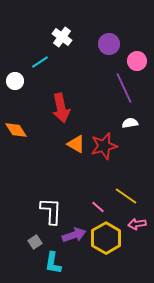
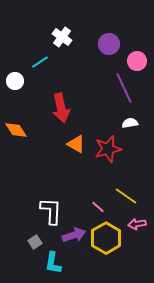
red star: moved 4 px right, 3 px down
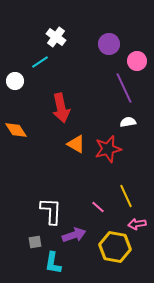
white cross: moved 6 px left
white semicircle: moved 2 px left, 1 px up
yellow line: rotated 30 degrees clockwise
yellow hexagon: moved 9 px right, 9 px down; rotated 20 degrees counterclockwise
gray square: rotated 24 degrees clockwise
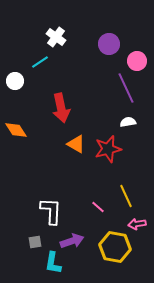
purple line: moved 2 px right
purple arrow: moved 2 px left, 6 px down
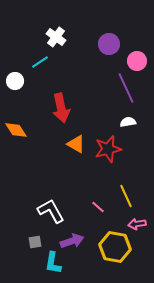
white L-shape: rotated 32 degrees counterclockwise
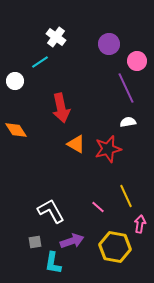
pink arrow: moved 3 px right; rotated 108 degrees clockwise
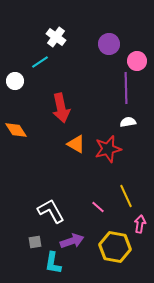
purple line: rotated 24 degrees clockwise
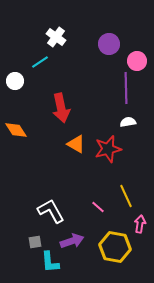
cyan L-shape: moved 3 px left, 1 px up; rotated 15 degrees counterclockwise
